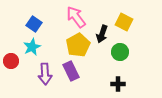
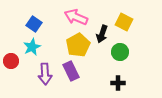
pink arrow: rotated 30 degrees counterclockwise
black cross: moved 1 px up
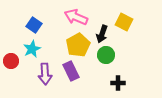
blue square: moved 1 px down
cyan star: moved 2 px down
green circle: moved 14 px left, 3 px down
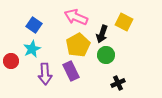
black cross: rotated 24 degrees counterclockwise
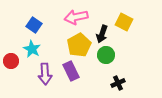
pink arrow: rotated 35 degrees counterclockwise
yellow pentagon: moved 1 px right
cyan star: rotated 18 degrees counterclockwise
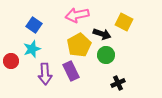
pink arrow: moved 1 px right, 2 px up
black arrow: rotated 90 degrees counterclockwise
cyan star: rotated 24 degrees clockwise
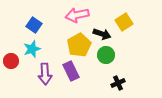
yellow square: rotated 30 degrees clockwise
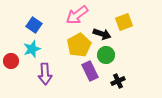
pink arrow: rotated 25 degrees counterclockwise
yellow square: rotated 12 degrees clockwise
purple rectangle: moved 19 px right
black cross: moved 2 px up
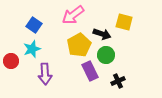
pink arrow: moved 4 px left
yellow square: rotated 36 degrees clockwise
